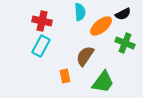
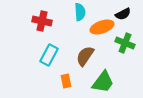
orange ellipse: moved 1 px right, 1 px down; rotated 20 degrees clockwise
cyan rectangle: moved 8 px right, 9 px down
orange rectangle: moved 1 px right, 5 px down
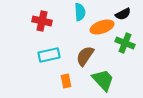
cyan rectangle: rotated 50 degrees clockwise
green trapezoid: moved 2 px up; rotated 80 degrees counterclockwise
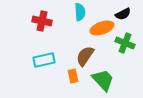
orange ellipse: moved 1 px down
cyan rectangle: moved 5 px left, 5 px down
orange rectangle: moved 7 px right, 5 px up
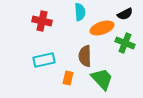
black semicircle: moved 2 px right
brown semicircle: rotated 35 degrees counterclockwise
orange rectangle: moved 5 px left, 2 px down; rotated 24 degrees clockwise
green trapezoid: moved 1 px left, 1 px up
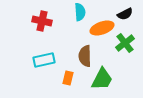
green cross: rotated 30 degrees clockwise
green trapezoid: rotated 70 degrees clockwise
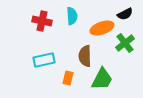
cyan semicircle: moved 8 px left, 4 px down
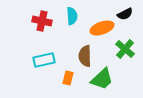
green cross: moved 6 px down; rotated 12 degrees counterclockwise
green trapezoid: rotated 20 degrees clockwise
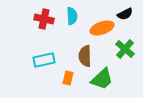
red cross: moved 2 px right, 2 px up
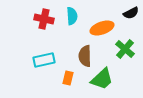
black semicircle: moved 6 px right, 1 px up
